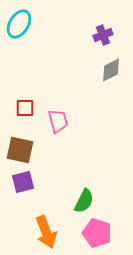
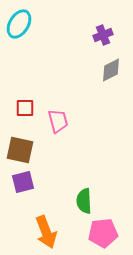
green semicircle: rotated 150 degrees clockwise
pink pentagon: moved 6 px right; rotated 24 degrees counterclockwise
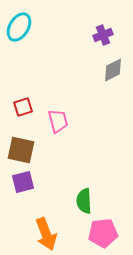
cyan ellipse: moved 3 px down
gray diamond: moved 2 px right
red square: moved 2 px left, 1 px up; rotated 18 degrees counterclockwise
brown square: moved 1 px right
orange arrow: moved 2 px down
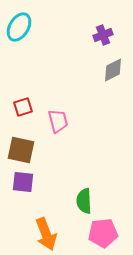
purple square: rotated 20 degrees clockwise
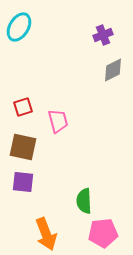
brown square: moved 2 px right, 3 px up
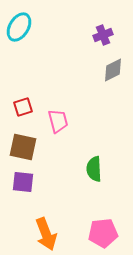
green semicircle: moved 10 px right, 32 px up
